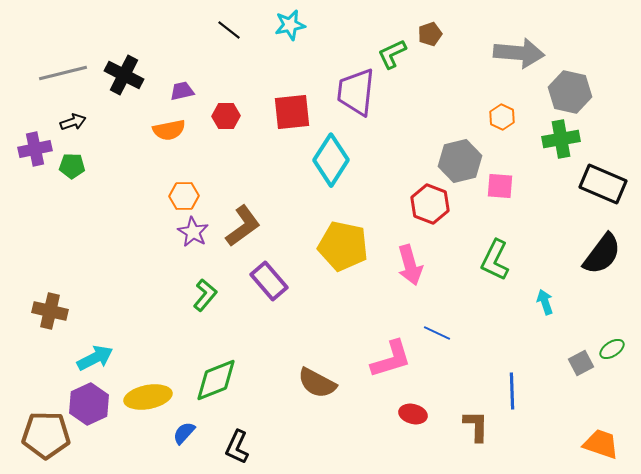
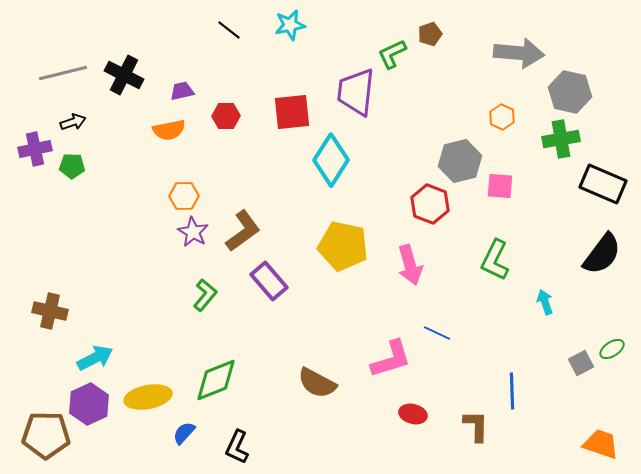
brown L-shape at (243, 226): moved 5 px down
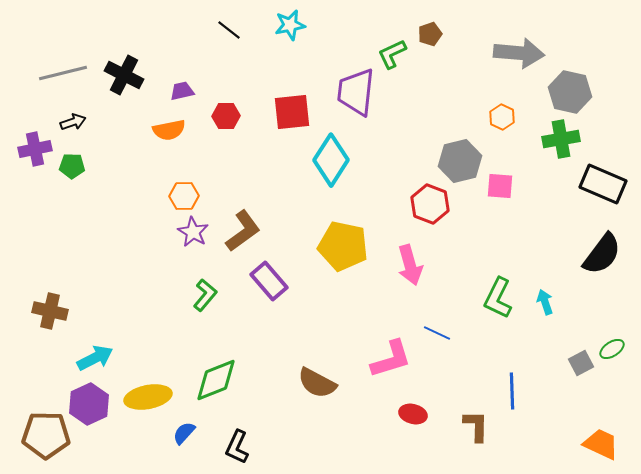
green L-shape at (495, 260): moved 3 px right, 38 px down
orange trapezoid at (601, 444): rotated 6 degrees clockwise
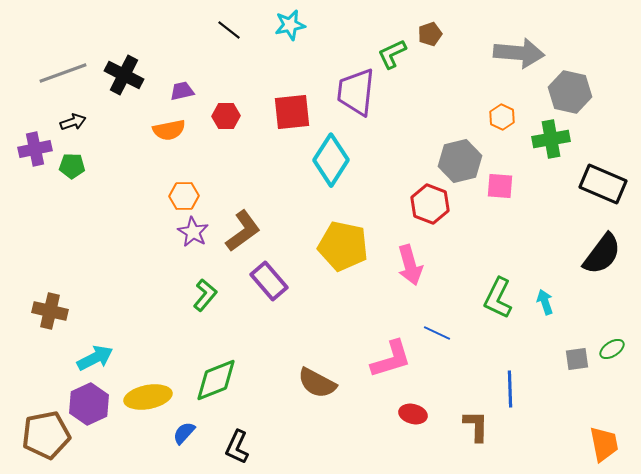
gray line at (63, 73): rotated 6 degrees counterclockwise
green cross at (561, 139): moved 10 px left
gray square at (581, 363): moved 4 px left, 4 px up; rotated 20 degrees clockwise
blue line at (512, 391): moved 2 px left, 2 px up
brown pentagon at (46, 435): rotated 12 degrees counterclockwise
orange trapezoid at (601, 444): moved 3 px right; rotated 54 degrees clockwise
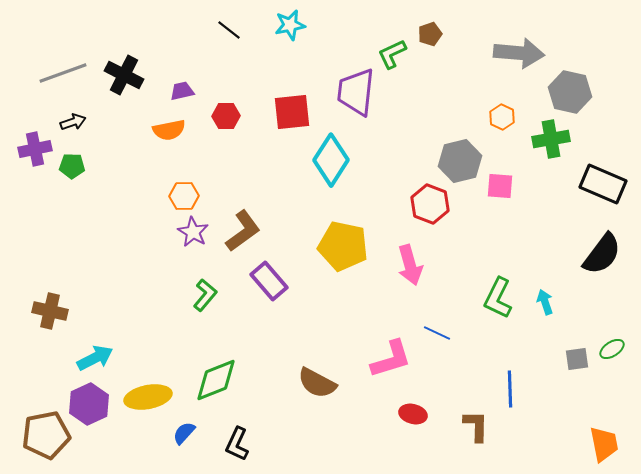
black L-shape at (237, 447): moved 3 px up
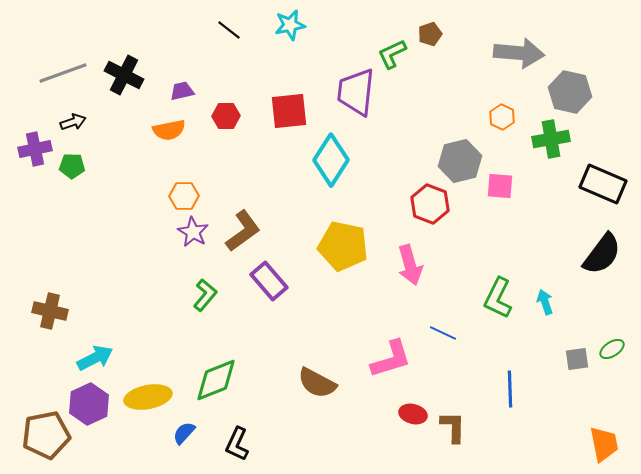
red square at (292, 112): moved 3 px left, 1 px up
blue line at (437, 333): moved 6 px right
brown L-shape at (476, 426): moved 23 px left, 1 px down
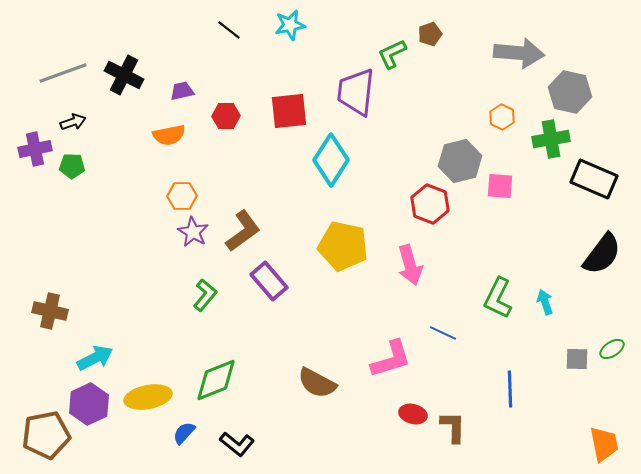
orange semicircle at (169, 130): moved 5 px down
black rectangle at (603, 184): moved 9 px left, 5 px up
orange hexagon at (184, 196): moved 2 px left
gray square at (577, 359): rotated 10 degrees clockwise
black L-shape at (237, 444): rotated 76 degrees counterclockwise
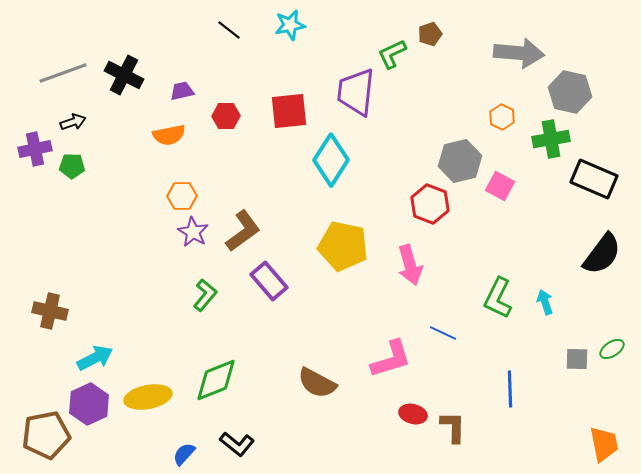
pink square at (500, 186): rotated 24 degrees clockwise
blue semicircle at (184, 433): moved 21 px down
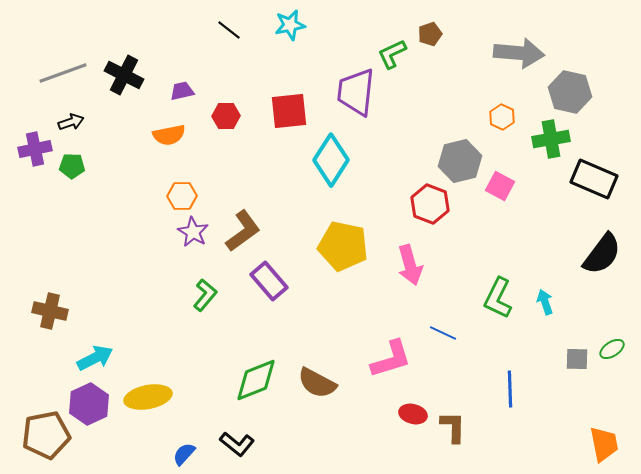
black arrow at (73, 122): moved 2 px left
green diamond at (216, 380): moved 40 px right
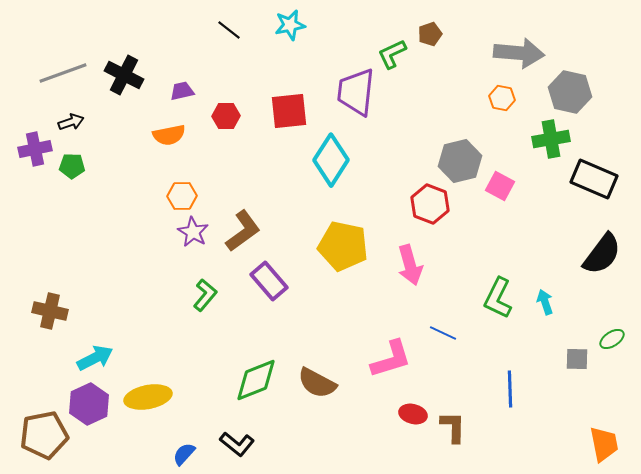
orange hexagon at (502, 117): moved 19 px up; rotated 15 degrees counterclockwise
green ellipse at (612, 349): moved 10 px up
brown pentagon at (46, 435): moved 2 px left
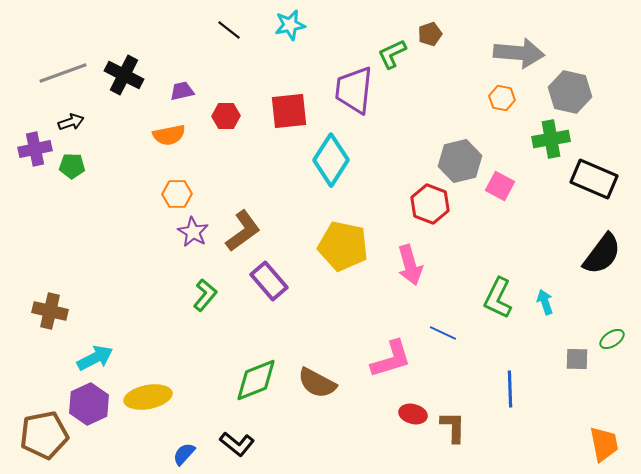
purple trapezoid at (356, 92): moved 2 px left, 2 px up
orange hexagon at (182, 196): moved 5 px left, 2 px up
